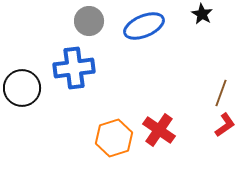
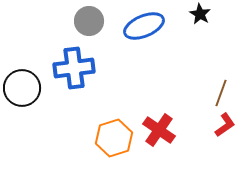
black star: moved 2 px left
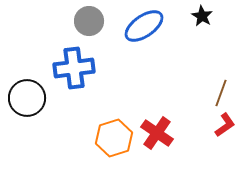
black star: moved 2 px right, 2 px down
blue ellipse: rotated 12 degrees counterclockwise
black circle: moved 5 px right, 10 px down
red cross: moved 2 px left, 3 px down
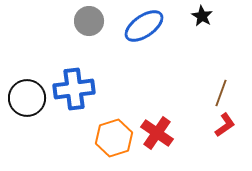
blue cross: moved 21 px down
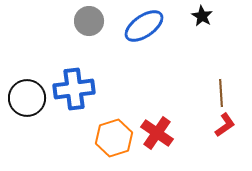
brown line: rotated 24 degrees counterclockwise
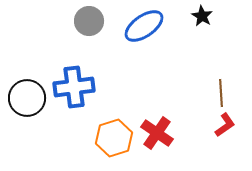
blue cross: moved 2 px up
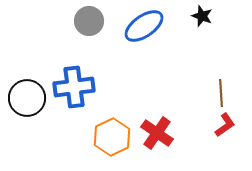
black star: rotated 10 degrees counterclockwise
orange hexagon: moved 2 px left, 1 px up; rotated 9 degrees counterclockwise
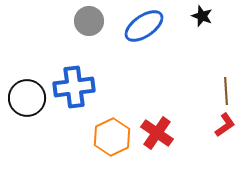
brown line: moved 5 px right, 2 px up
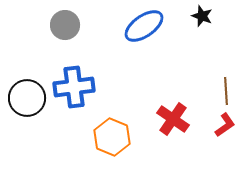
gray circle: moved 24 px left, 4 px down
red cross: moved 16 px right, 14 px up
orange hexagon: rotated 12 degrees counterclockwise
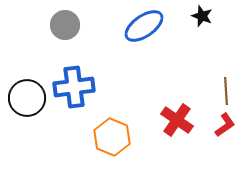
red cross: moved 4 px right, 1 px down
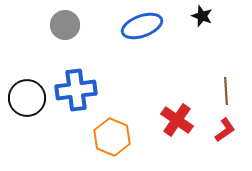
blue ellipse: moved 2 px left; rotated 15 degrees clockwise
blue cross: moved 2 px right, 3 px down
red L-shape: moved 5 px down
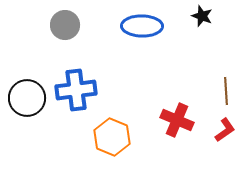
blue ellipse: rotated 21 degrees clockwise
red cross: rotated 12 degrees counterclockwise
